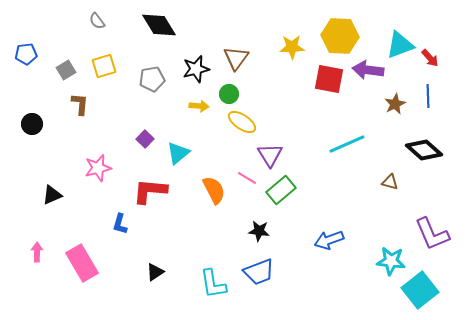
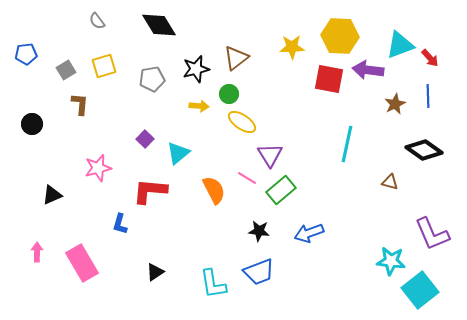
brown triangle at (236, 58): rotated 16 degrees clockwise
cyan line at (347, 144): rotated 54 degrees counterclockwise
black diamond at (424, 150): rotated 6 degrees counterclockwise
blue arrow at (329, 240): moved 20 px left, 7 px up
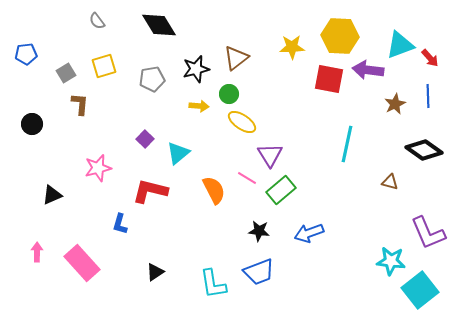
gray square at (66, 70): moved 3 px down
red L-shape at (150, 191): rotated 9 degrees clockwise
purple L-shape at (432, 234): moved 4 px left, 1 px up
pink rectangle at (82, 263): rotated 12 degrees counterclockwise
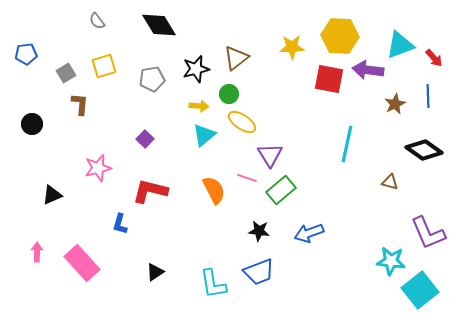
red arrow at (430, 58): moved 4 px right
cyan triangle at (178, 153): moved 26 px right, 18 px up
pink line at (247, 178): rotated 12 degrees counterclockwise
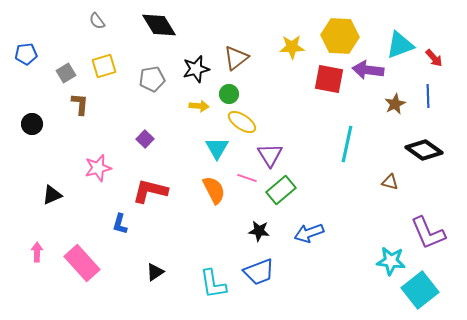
cyan triangle at (204, 135): moved 13 px right, 13 px down; rotated 20 degrees counterclockwise
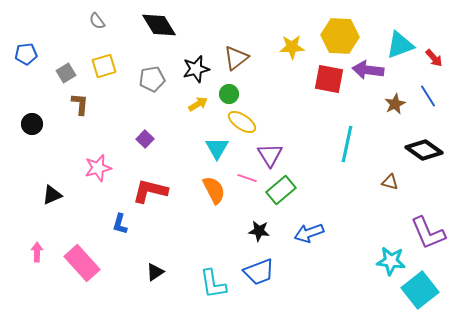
blue line at (428, 96): rotated 30 degrees counterclockwise
yellow arrow at (199, 106): moved 1 px left, 2 px up; rotated 36 degrees counterclockwise
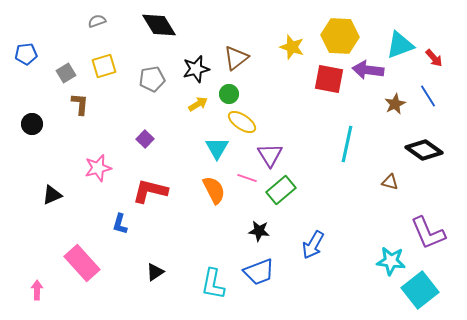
gray semicircle at (97, 21): rotated 108 degrees clockwise
yellow star at (292, 47): rotated 20 degrees clockwise
blue arrow at (309, 233): moved 4 px right, 12 px down; rotated 40 degrees counterclockwise
pink arrow at (37, 252): moved 38 px down
cyan L-shape at (213, 284): rotated 20 degrees clockwise
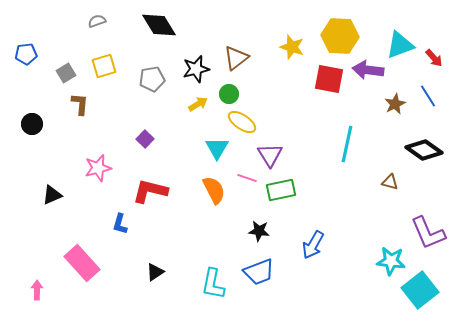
green rectangle at (281, 190): rotated 28 degrees clockwise
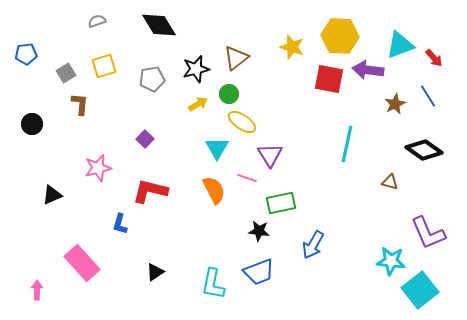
green rectangle at (281, 190): moved 13 px down
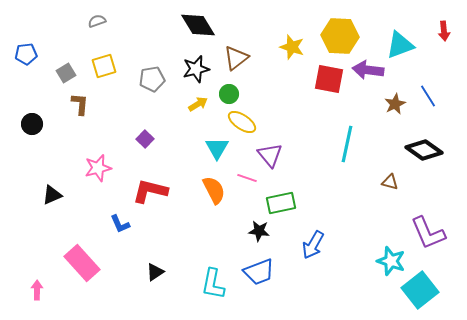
black diamond at (159, 25): moved 39 px right
red arrow at (434, 58): moved 10 px right, 27 px up; rotated 36 degrees clockwise
purple triangle at (270, 155): rotated 8 degrees counterclockwise
blue L-shape at (120, 224): rotated 40 degrees counterclockwise
cyan star at (391, 261): rotated 12 degrees clockwise
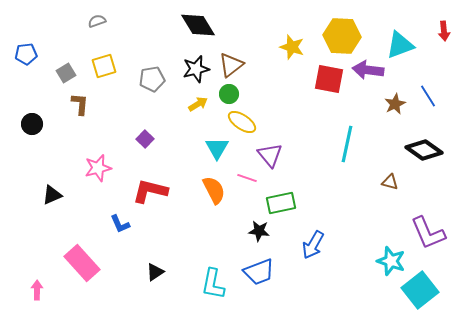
yellow hexagon at (340, 36): moved 2 px right
brown triangle at (236, 58): moved 5 px left, 7 px down
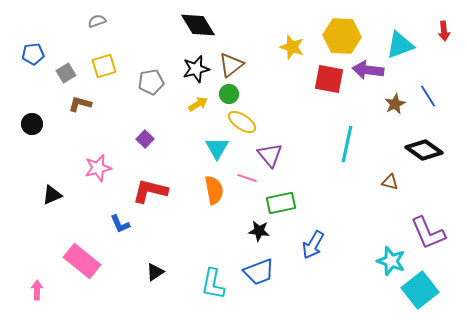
blue pentagon at (26, 54): moved 7 px right
gray pentagon at (152, 79): moved 1 px left, 3 px down
brown L-shape at (80, 104): rotated 80 degrees counterclockwise
orange semicircle at (214, 190): rotated 16 degrees clockwise
pink rectangle at (82, 263): moved 2 px up; rotated 9 degrees counterclockwise
